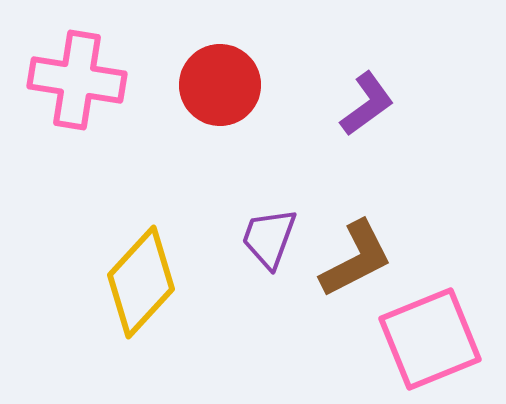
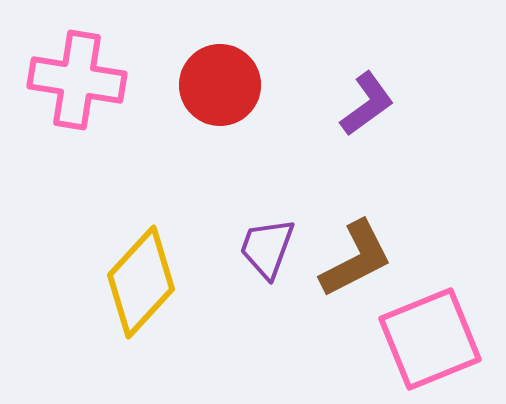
purple trapezoid: moved 2 px left, 10 px down
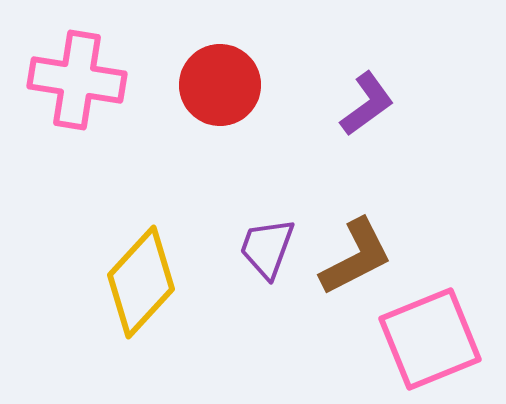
brown L-shape: moved 2 px up
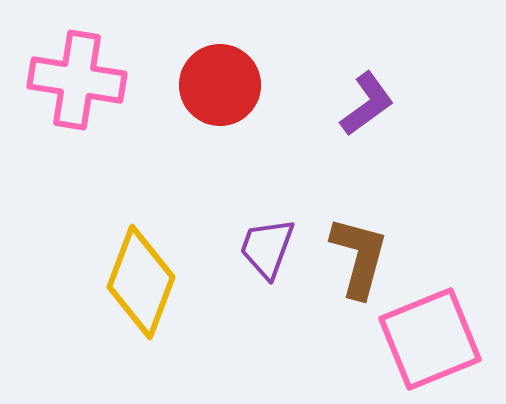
brown L-shape: moved 3 px right; rotated 48 degrees counterclockwise
yellow diamond: rotated 22 degrees counterclockwise
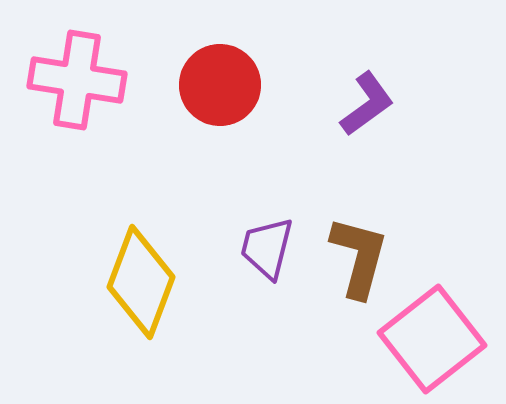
purple trapezoid: rotated 6 degrees counterclockwise
pink square: moved 2 px right; rotated 16 degrees counterclockwise
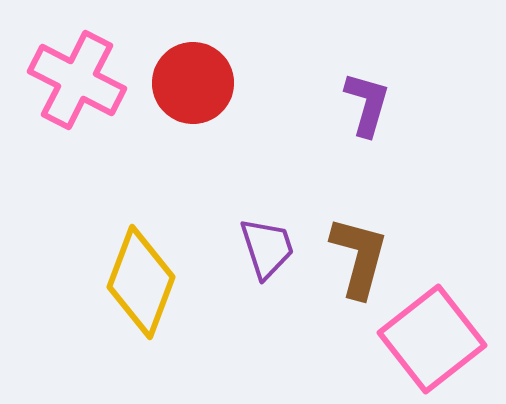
pink cross: rotated 18 degrees clockwise
red circle: moved 27 px left, 2 px up
purple L-shape: rotated 38 degrees counterclockwise
purple trapezoid: rotated 148 degrees clockwise
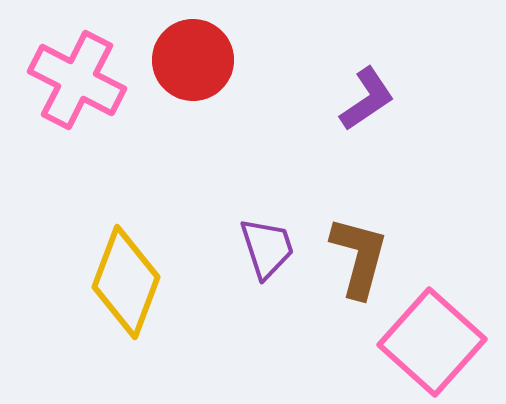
red circle: moved 23 px up
purple L-shape: moved 5 px up; rotated 40 degrees clockwise
yellow diamond: moved 15 px left
pink square: moved 3 px down; rotated 10 degrees counterclockwise
